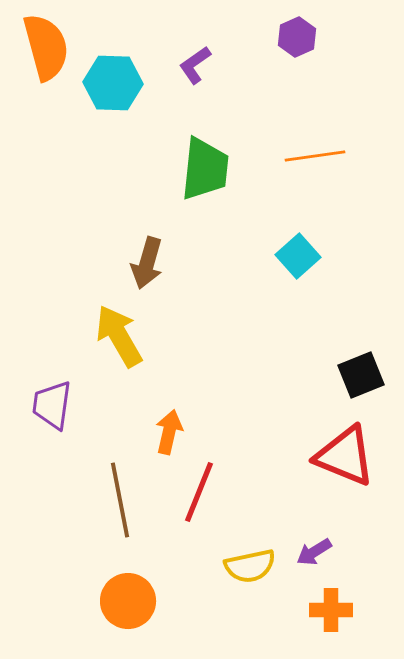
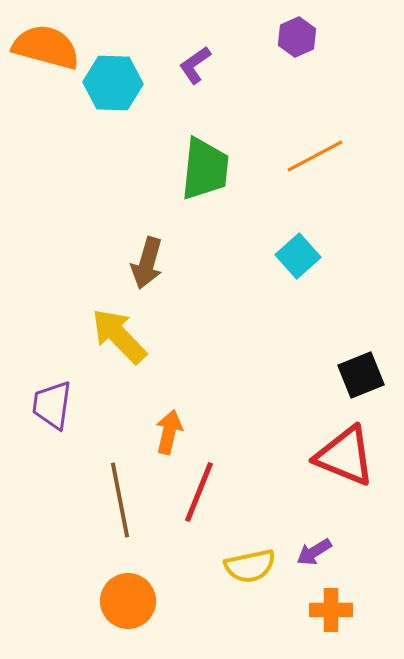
orange semicircle: rotated 60 degrees counterclockwise
orange line: rotated 20 degrees counterclockwise
yellow arrow: rotated 14 degrees counterclockwise
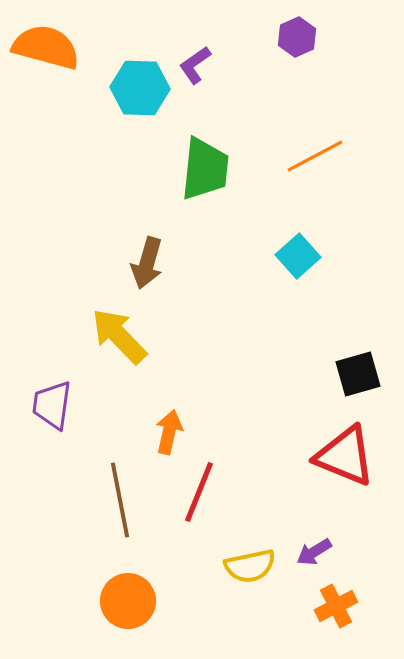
cyan hexagon: moved 27 px right, 5 px down
black square: moved 3 px left, 1 px up; rotated 6 degrees clockwise
orange cross: moved 5 px right, 4 px up; rotated 27 degrees counterclockwise
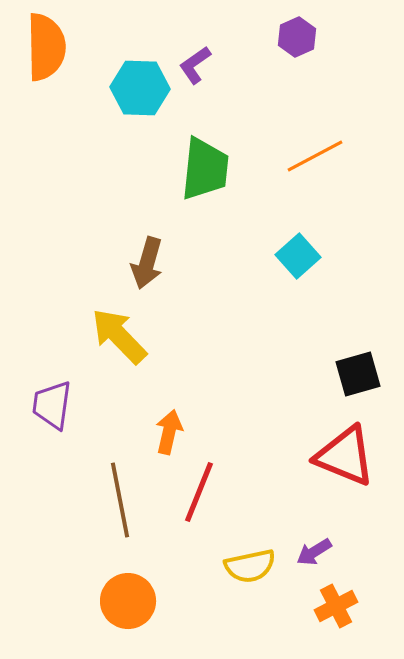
orange semicircle: rotated 74 degrees clockwise
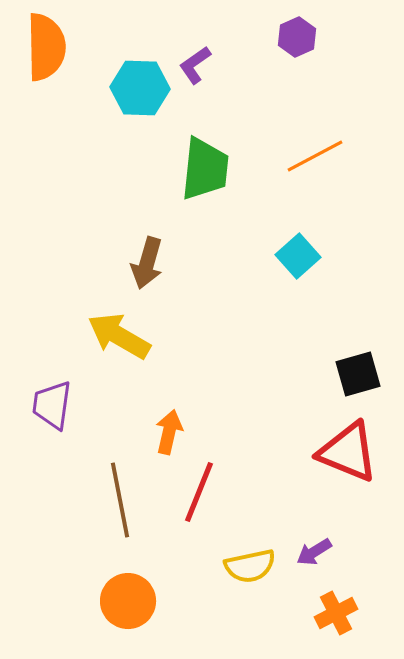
yellow arrow: rotated 16 degrees counterclockwise
red triangle: moved 3 px right, 4 px up
orange cross: moved 7 px down
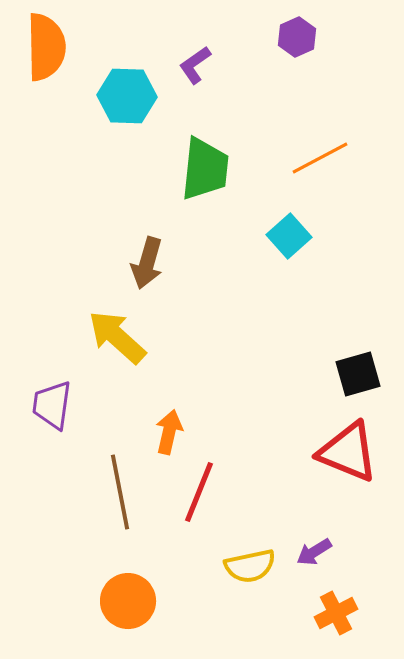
cyan hexagon: moved 13 px left, 8 px down
orange line: moved 5 px right, 2 px down
cyan square: moved 9 px left, 20 px up
yellow arrow: moved 2 px left, 1 px down; rotated 12 degrees clockwise
brown line: moved 8 px up
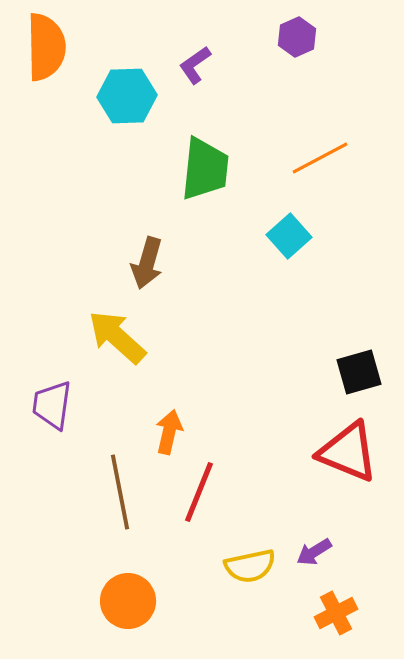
cyan hexagon: rotated 4 degrees counterclockwise
black square: moved 1 px right, 2 px up
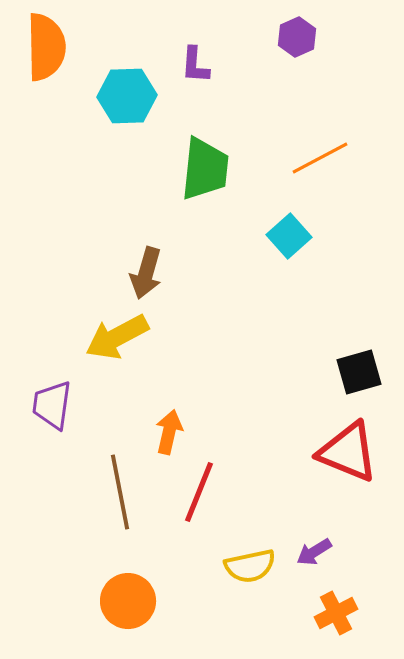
purple L-shape: rotated 51 degrees counterclockwise
brown arrow: moved 1 px left, 10 px down
yellow arrow: rotated 70 degrees counterclockwise
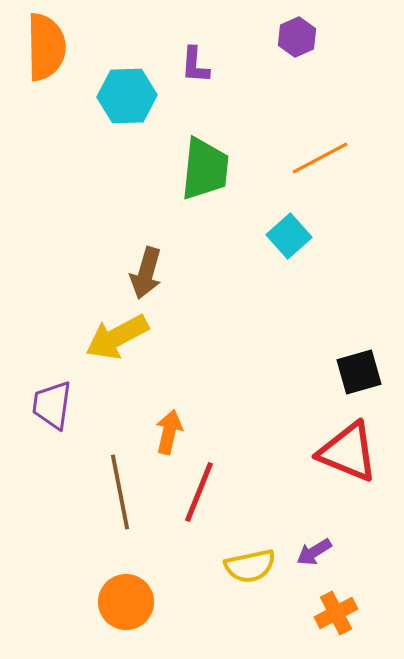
orange circle: moved 2 px left, 1 px down
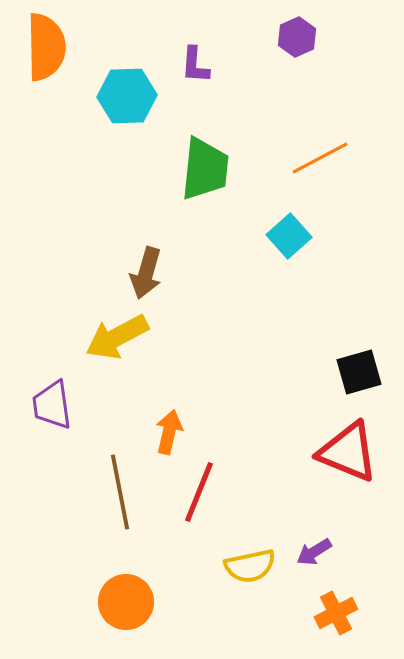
purple trapezoid: rotated 16 degrees counterclockwise
